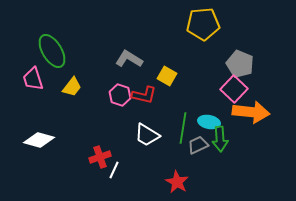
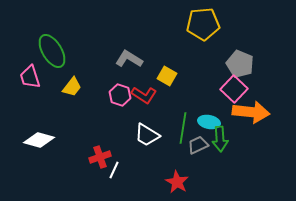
pink trapezoid: moved 3 px left, 2 px up
red L-shape: rotated 20 degrees clockwise
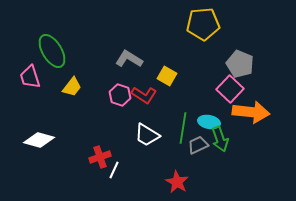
pink square: moved 4 px left
green arrow: rotated 15 degrees counterclockwise
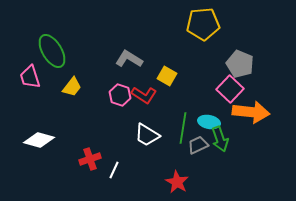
red cross: moved 10 px left, 2 px down
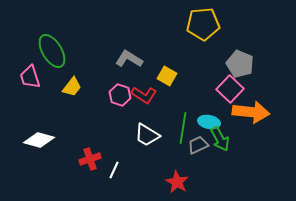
green arrow: rotated 10 degrees counterclockwise
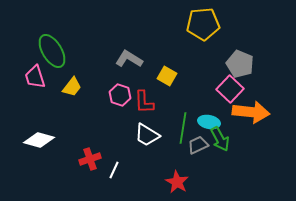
pink trapezoid: moved 5 px right
red L-shape: moved 7 px down; rotated 55 degrees clockwise
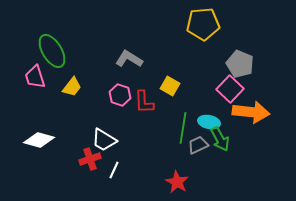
yellow square: moved 3 px right, 10 px down
white trapezoid: moved 43 px left, 5 px down
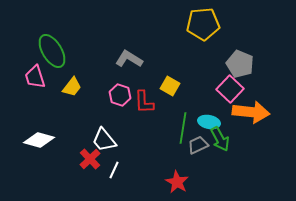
white trapezoid: rotated 20 degrees clockwise
red cross: rotated 25 degrees counterclockwise
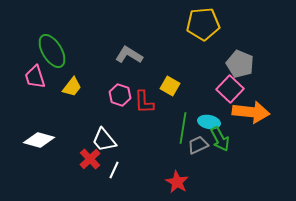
gray L-shape: moved 4 px up
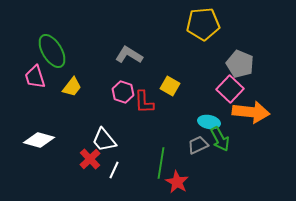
pink hexagon: moved 3 px right, 3 px up
green line: moved 22 px left, 35 px down
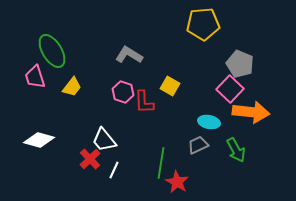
green arrow: moved 16 px right, 11 px down
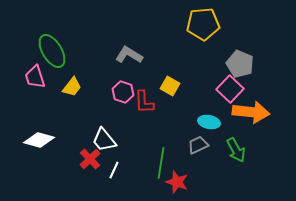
red star: rotated 10 degrees counterclockwise
